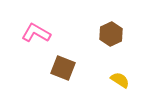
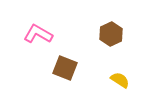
pink L-shape: moved 2 px right, 1 px down
brown square: moved 2 px right
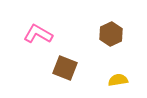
yellow semicircle: moved 2 px left; rotated 42 degrees counterclockwise
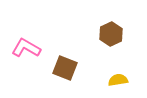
pink L-shape: moved 12 px left, 14 px down
